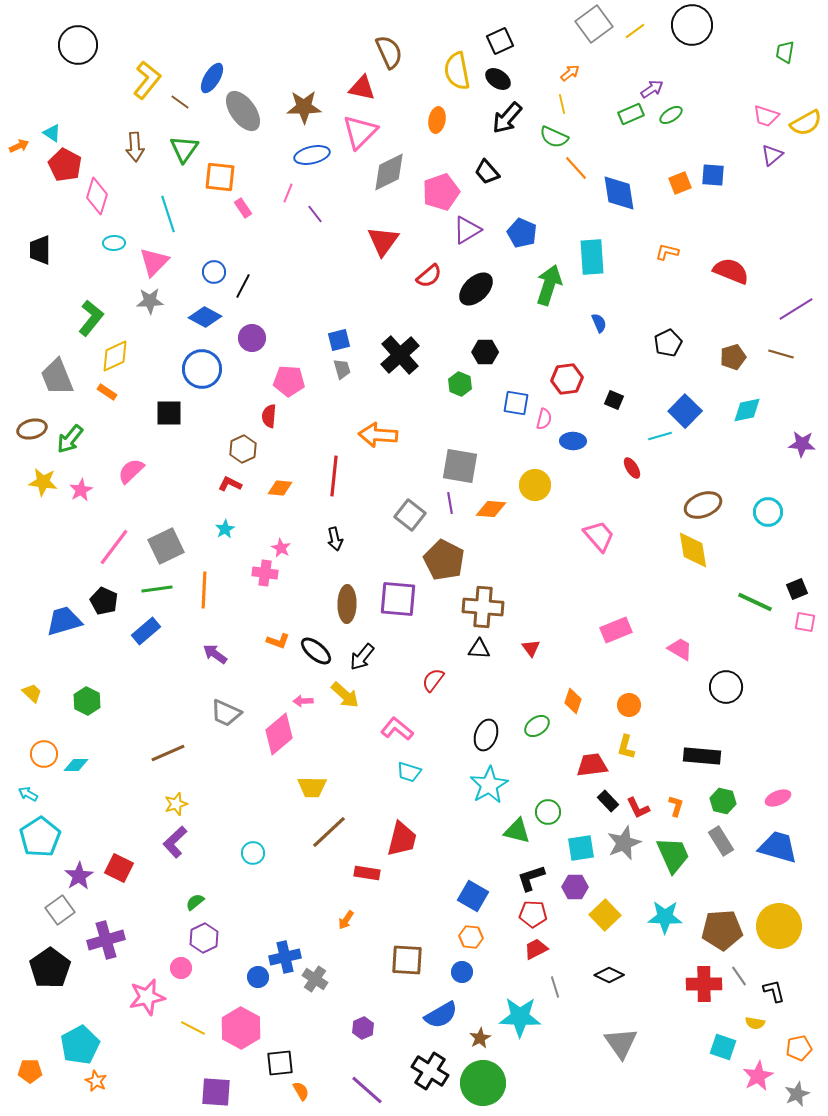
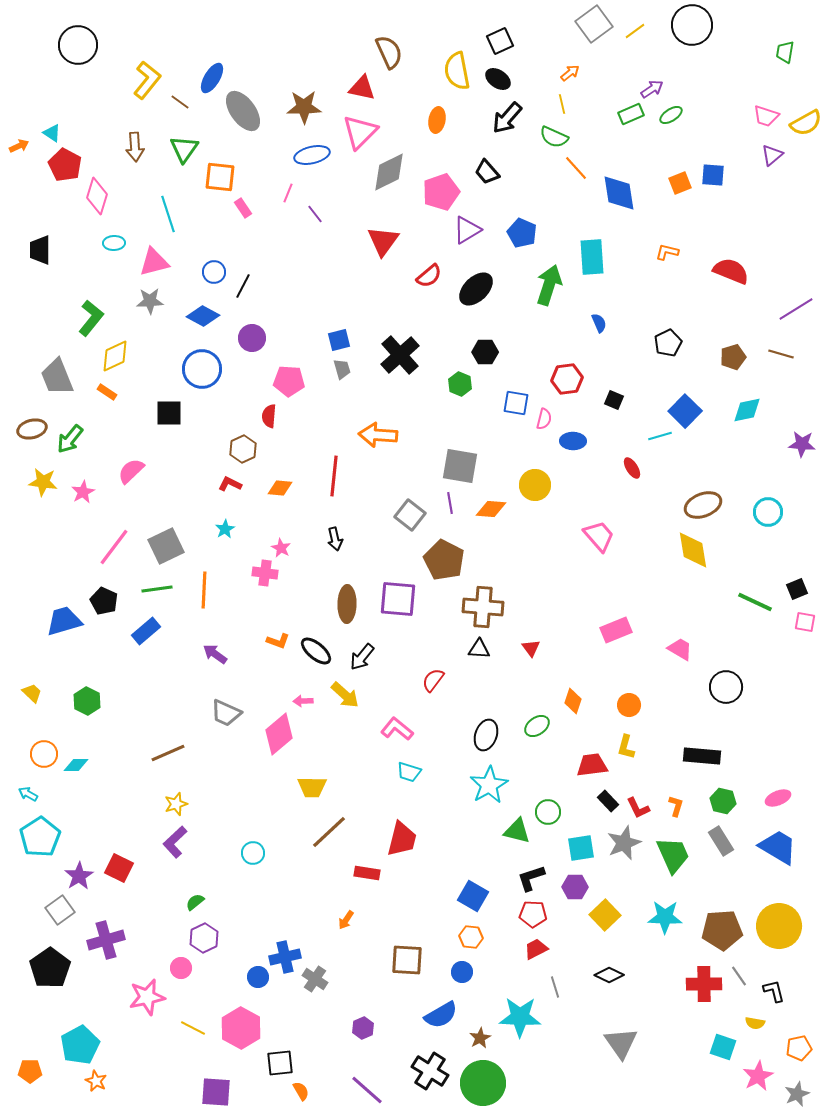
pink triangle at (154, 262): rotated 32 degrees clockwise
blue diamond at (205, 317): moved 2 px left, 1 px up
pink star at (81, 490): moved 2 px right, 2 px down
blue trapezoid at (778, 847): rotated 15 degrees clockwise
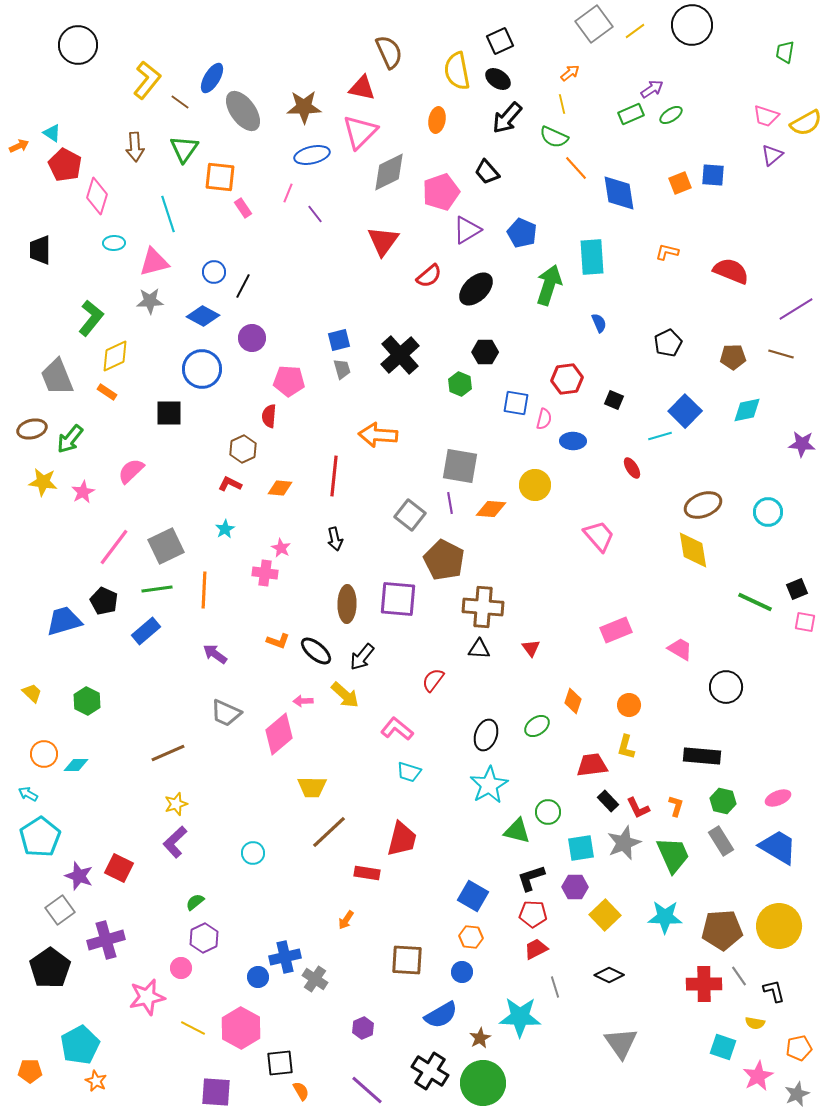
brown pentagon at (733, 357): rotated 15 degrees clockwise
purple star at (79, 876): rotated 20 degrees counterclockwise
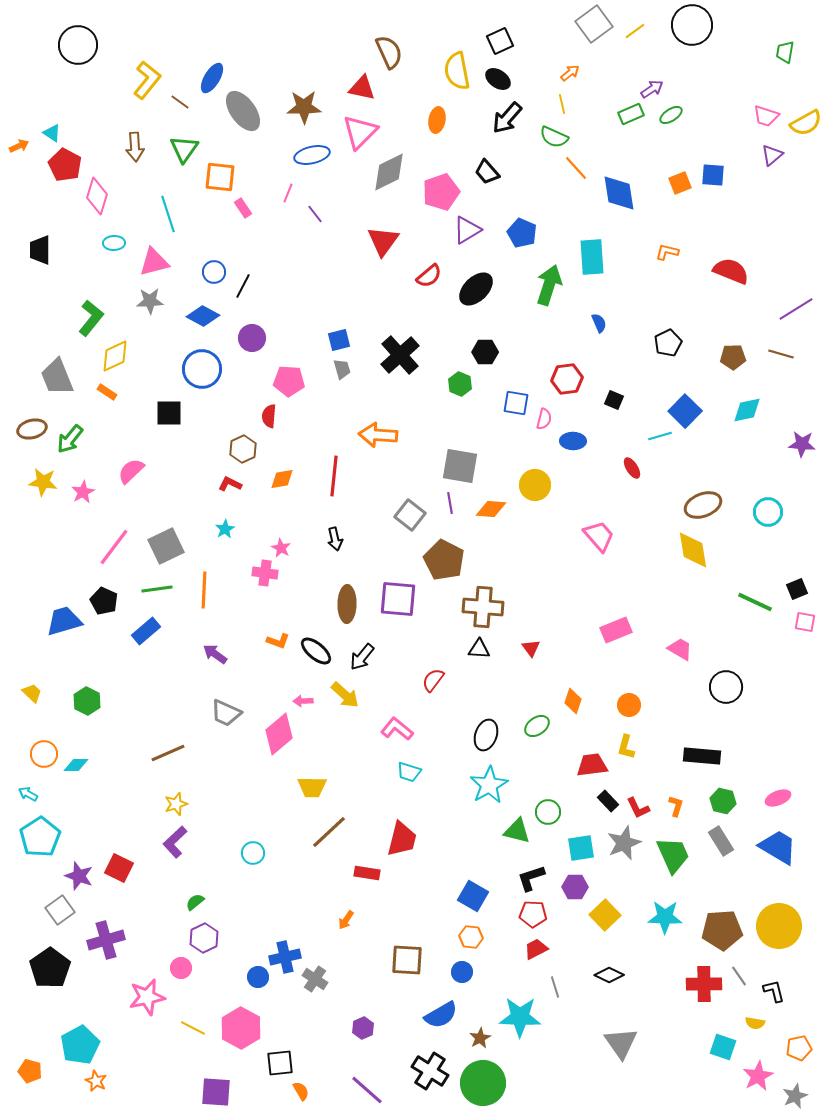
orange diamond at (280, 488): moved 2 px right, 9 px up; rotated 15 degrees counterclockwise
orange pentagon at (30, 1071): rotated 15 degrees clockwise
gray star at (797, 1094): moved 2 px left, 2 px down
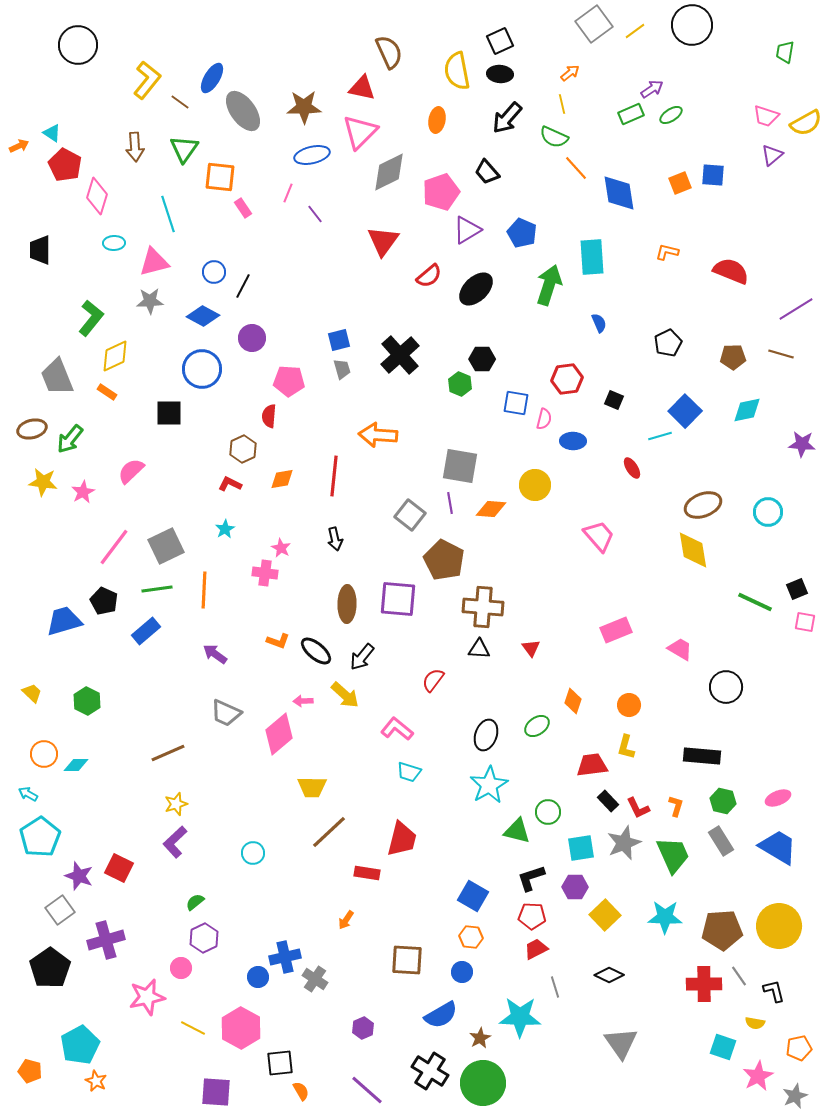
black ellipse at (498, 79): moved 2 px right, 5 px up; rotated 30 degrees counterclockwise
black hexagon at (485, 352): moved 3 px left, 7 px down
red pentagon at (533, 914): moved 1 px left, 2 px down
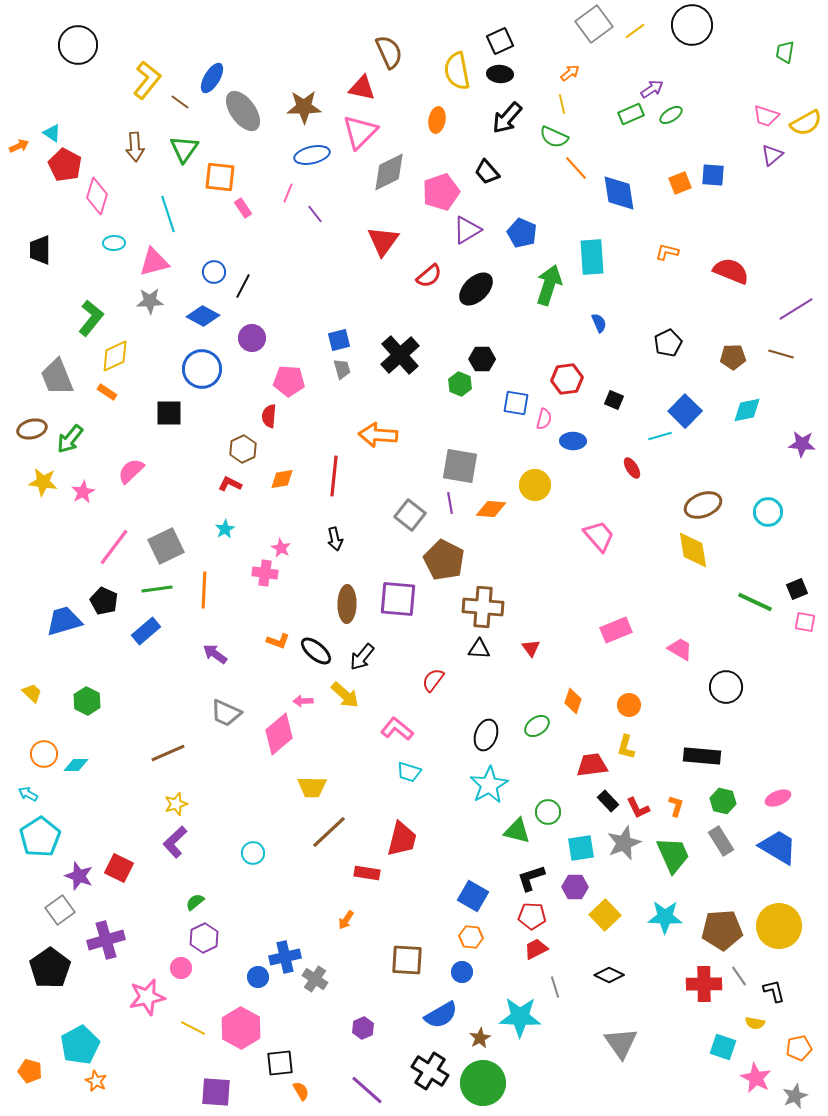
pink star at (758, 1076): moved 2 px left, 2 px down; rotated 16 degrees counterclockwise
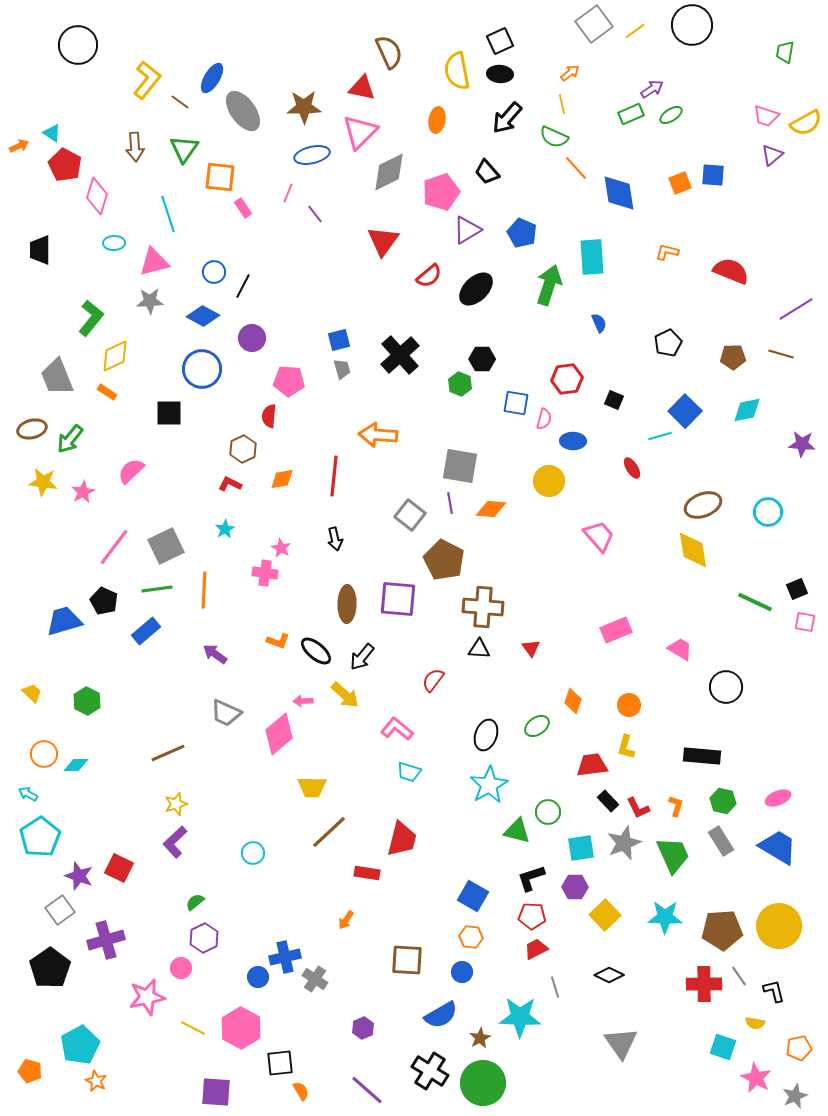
yellow circle at (535, 485): moved 14 px right, 4 px up
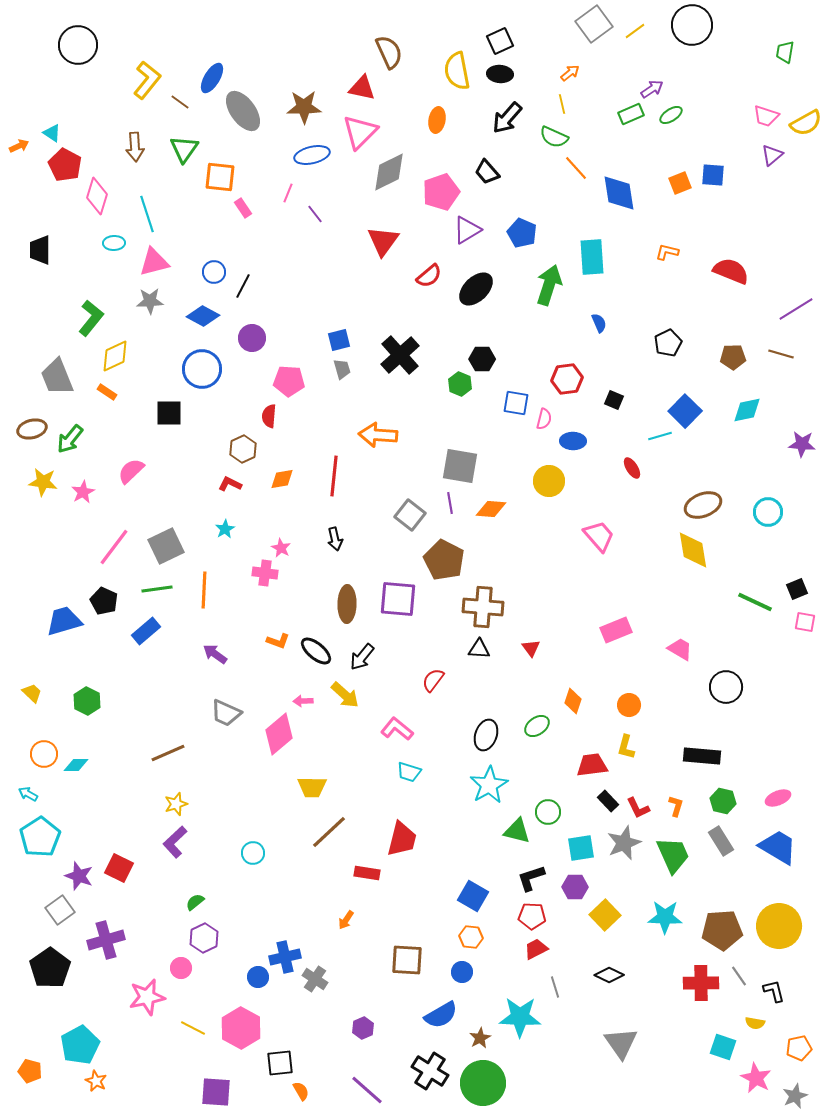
cyan line at (168, 214): moved 21 px left
red cross at (704, 984): moved 3 px left, 1 px up
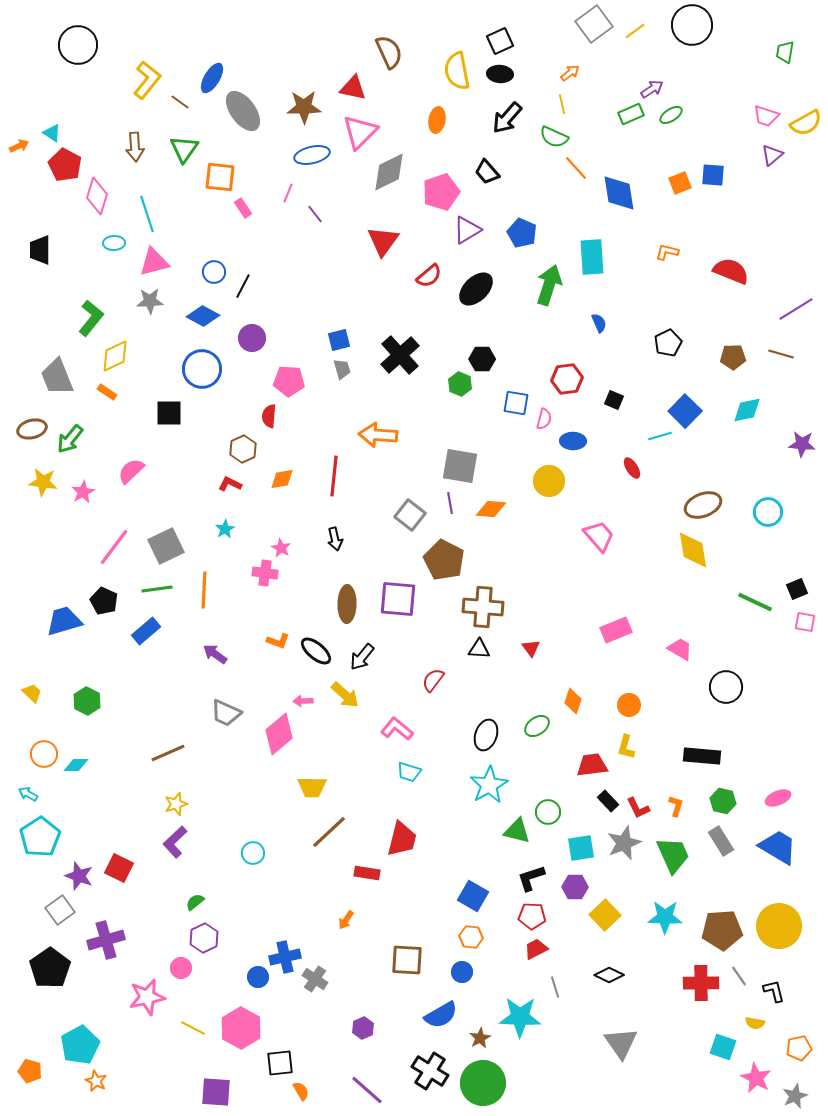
red triangle at (362, 88): moved 9 px left
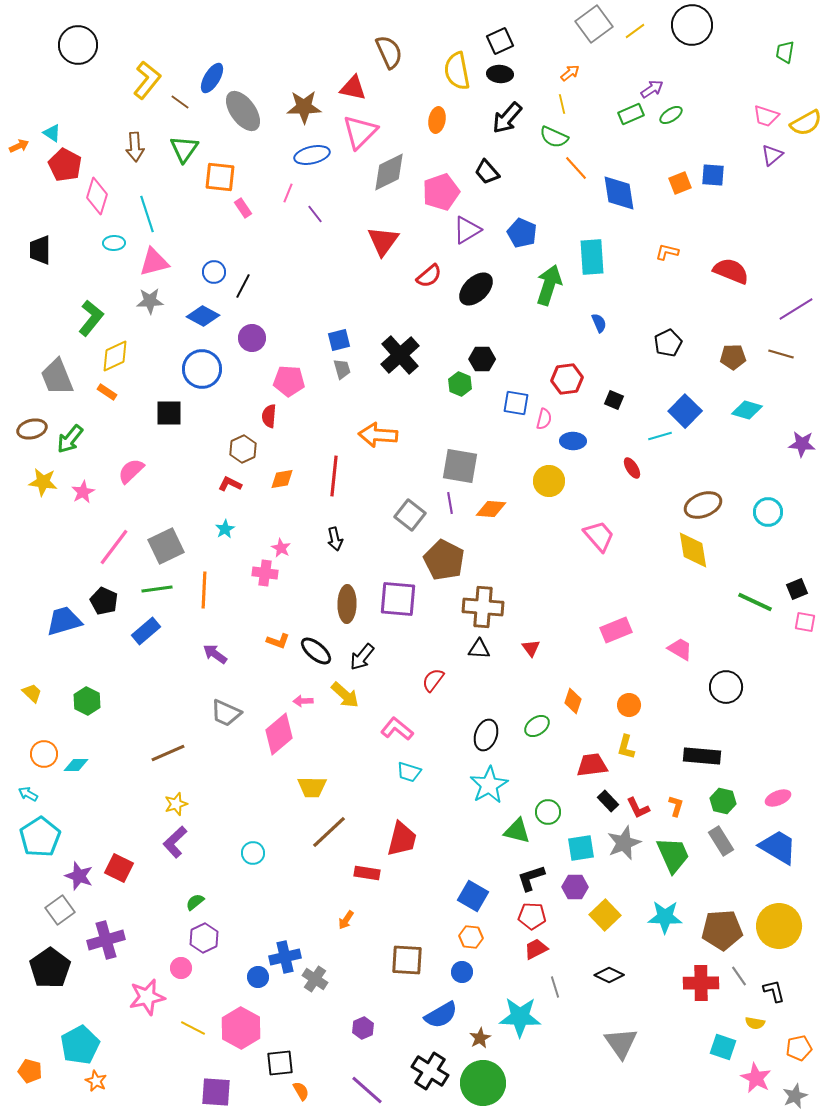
cyan diamond at (747, 410): rotated 28 degrees clockwise
